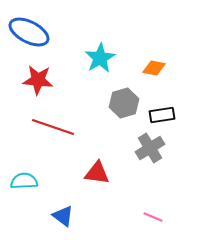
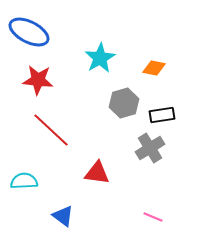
red line: moved 2 px left, 3 px down; rotated 24 degrees clockwise
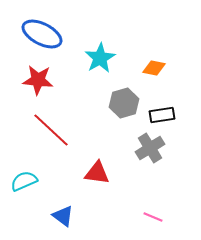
blue ellipse: moved 13 px right, 2 px down
cyan semicircle: rotated 20 degrees counterclockwise
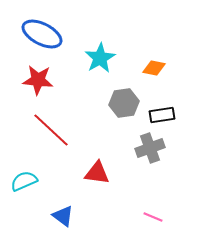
gray hexagon: rotated 8 degrees clockwise
gray cross: rotated 12 degrees clockwise
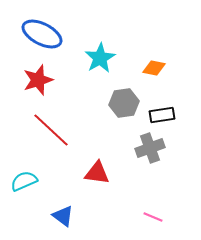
red star: rotated 24 degrees counterclockwise
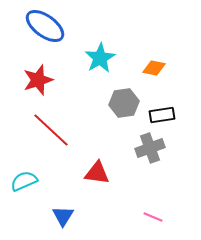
blue ellipse: moved 3 px right, 8 px up; rotated 9 degrees clockwise
blue triangle: rotated 25 degrees clockwise
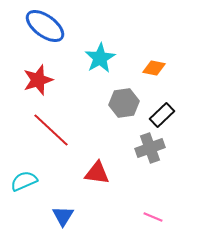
black rectangle: rotated 35 degrees counterclockwise
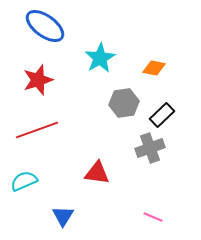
red line: moved 14 px left; rotated 63 degrees counterclockwise
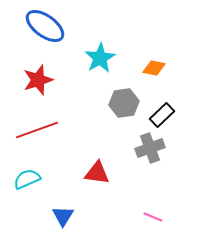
cyan semicircle: moved 3 px right, 2 px up
